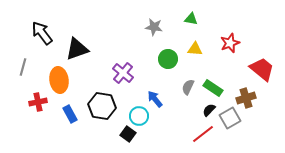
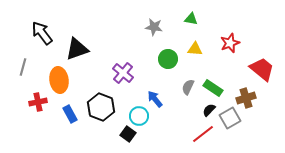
black hexagon: moved 1 px left, 1 px down; rotated 12 degrees clockwise
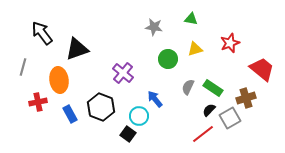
yellow triangle: rotated 21 degrees counterclockwise
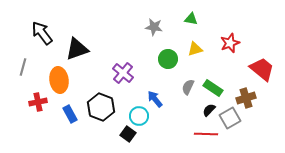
red line: moved 3 px right; rotated 40 degrees clockwise
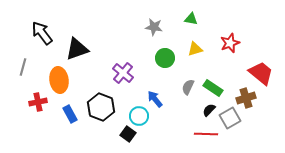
green circle: moved 3 px left, 1 px up
red trapezoid: moved 1 px left, 4 px down
